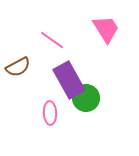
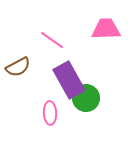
pink trapezoid: rotated 60 degrees counterclockwise
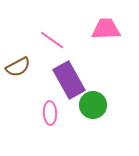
green circle: moved 7 px right, 7 px down
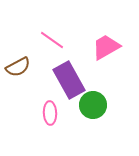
pink trapezoid: moved 18 px down; rotated 28 degrees counterclockwise
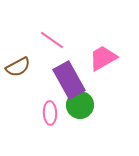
pink trapezoid: moved 3 px left, 11 px down
green circle: moved 13 px left
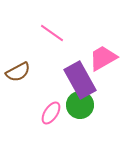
pink line: moved 7 px up
brown semicircle: moved 5 px down
purple rectangle: moved 11 px right
pink ellipse: moved 1 px right; rotated 35 degrees clockwise
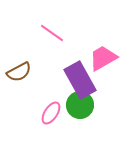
brown semicircle: moved 1 px right
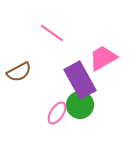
pink ellipse: moved 6 px right
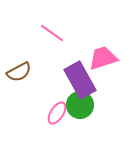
pink trapezoid: rotated 12 degrees clockwise
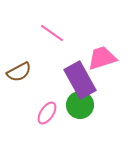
pink trapezoid: moved 1 px left
pink ellipse: moved 10 px left
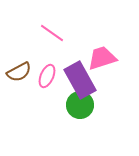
pink ellipse: moved 37 px up; rotated 10 degrees counterclockwise
